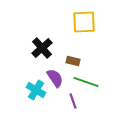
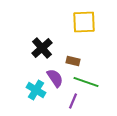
purple line: rotated 42 degrees clockwise
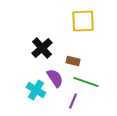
yellow square: moved 1 px left, 1 px up
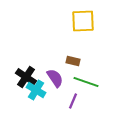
black cross: moved 16 px left, 29 px down; rotated 15 degrees counterclockwise
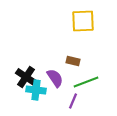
green line: rotated 40 degrees counterclockwise
cyan cross: rotated 24 degrees counterclockwise
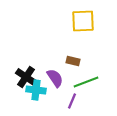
purple line: moved 1 px left
